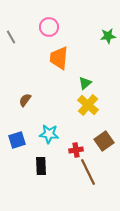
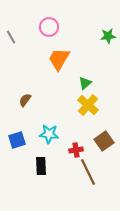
orange trapezoid: moved 1 px down; rotated 25 degrees clockwise
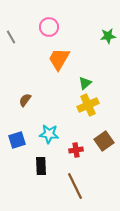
yellow cross: rotated 25 degrees clockwise
brown line: moved 13 px left, 14 px down
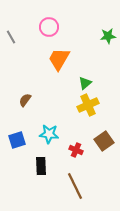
red cross: rotated 32 degrees clockwise
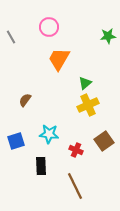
blue square: moved 1 px left, 1 px down
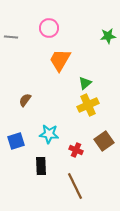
pink circle: moved 1 px down
gray line: rotated 56 degrees counterclockwise
orange trapezoid: moved 1 px right, 1 px down
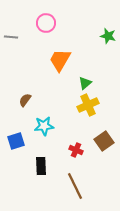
pink circle: moved 3 px left, 5 px up
green star: rotated 21 degrees clockwise
cyan star: moved 5 px left, 8 px up; rotated 12 degrees counterclockwise
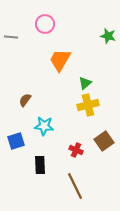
pink circle: moved 1 px left, 1 px down
yellow cross: rotated 10 degrees clockwise
cyan star: rotated 12 degrees clockwise
black rectangle: moved 1 px left, 1 px up
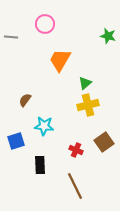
brown square: moved 1 px down
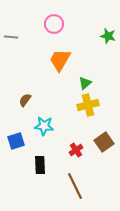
pink circle: moved 9 px right
red cross: rotated 32 degrees clockwise
